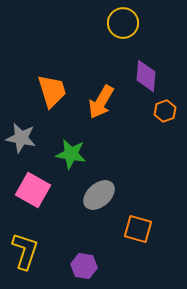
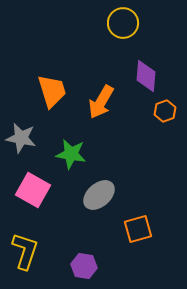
orange square: rotated 32 degrees counterclockwise
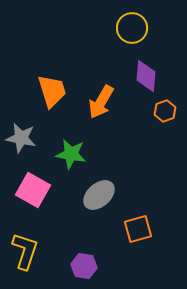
yellow circle: moved 9 px right, 5 px down
